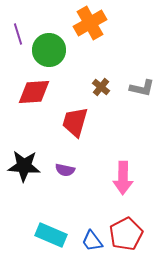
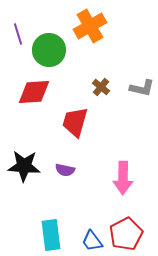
orange cross: moved 3 px down
cyan rectangle: rotated 60 degrees clockwise
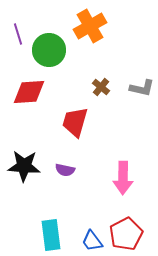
red diamond: moved 5 px left
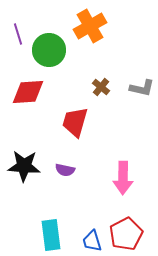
red diamond: moved 1 px left
blue trapezoid: rotated 20 degrees clockwise
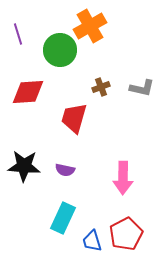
green circle: moved 11 px right
brown cross: rotated 30 degrees clockwise
red trapezoid: moved 1 px left, 4 px up
cyan rectangle: moved 12 px right, 17 px up; rotated 32 degrees clockwise
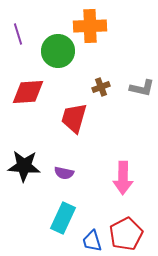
orange cross: rotated 28 degrees clockwise
green circle: moved 2 px left, 1 px down
purple semicircle: moved 1 px left, 3 px down
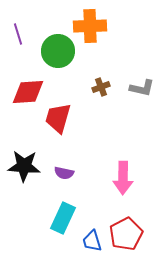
red trapezoid: moved 16 px left
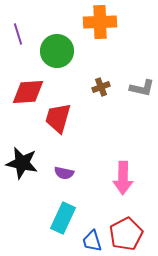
orange cross: moved 10 px right, 4 px up
green circle: moved 1 px left
black star: moved 2 px left, 3 px up; rotated 8 degrees clockwise
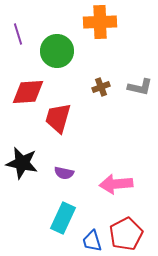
gray L-shape: moved 2 px left, 1 px up
pink arrow: moved 7 px left, 6 px down; rotated 84 degrees clockwise
